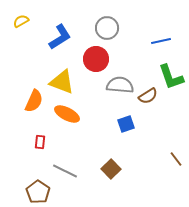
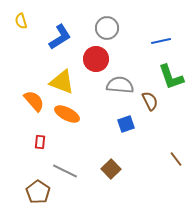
yellow semicircle: rotated 77 degrees counterclockwise
brown semicircle: moved 2 px right, 5 px down; rotated 84 degrees counterclockwise
orange semicircle: rotated 65 degrees counterclockwise
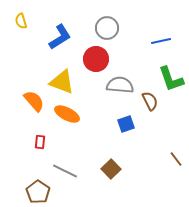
green L-shape: moved 2 px down
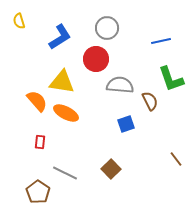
yellow semicircle: moved 2 px left
yellow triangle: rotated 12 degrees counterclockwise
orange semicircle: moved 3 px right
orange ellipse: moved 1 px left, 1 px up
gray line: moved 2 px down
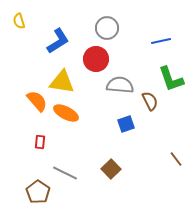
blue L-shape: moved 2 px left, 4 px down
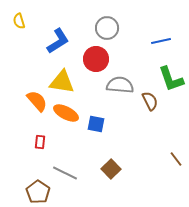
blue square: moved 30 px left; rotated 30 degrees clockwise
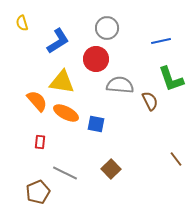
yellow semicircle: moved 3 px right, 2 px down
brown pentagon: rotated 15 degrees clockwise
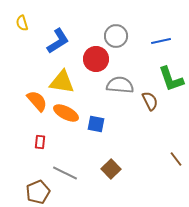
gray circle: moved 9 px right, 8 px down
